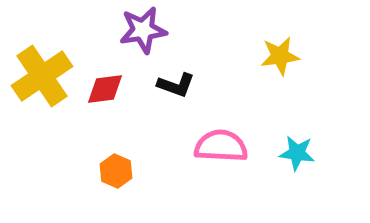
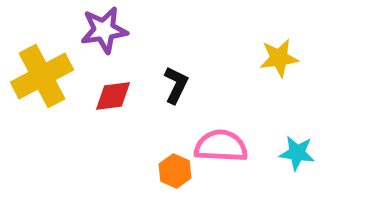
purple star: moved 39 px left
yellow star: moved 1 px left, 2 px down
yellow cross: rotated 6 degrees clockwise
black L-shape: rotated 84 degrees counterclockwise
red diamond: moved 8 px right, 7 px down
orange hexagon: moved 59 px right
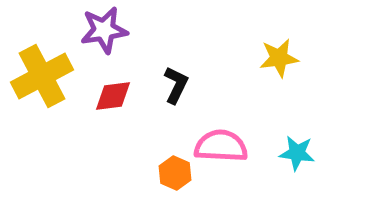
orange hexagon: moved 2 px down
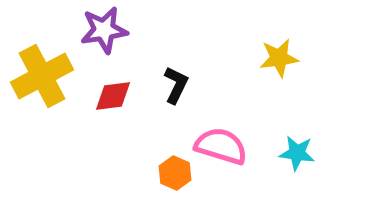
pink semicircle: rotated 14 degrees clockwise
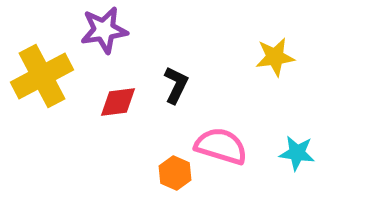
yellow star: moved 4 px left, 1 px up
red diamond: moved 5 px right, 6 px down
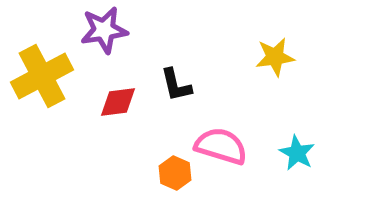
black L-shape: rotated 141 degrees clockwise
cyan star: rotated 21 degrees clockwise
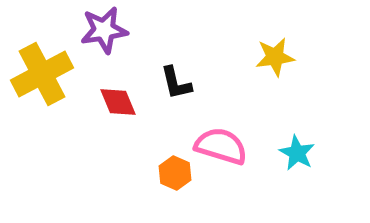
yellow cross: moved 2 px up
black L-shape: moved 2 px up
red diamond: rotated 75 degrees clockwise
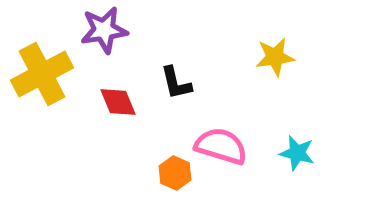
cyan star: rotated 15 degrees counterclockwise
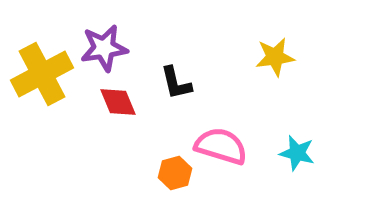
purple star: moved 18 px down
orange hexagon: rotated 20 degrees clockwise
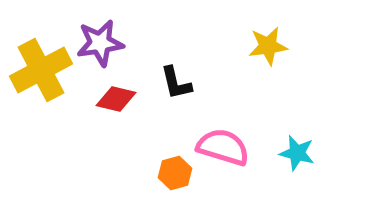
purple star: moved 4 px left, 5 px up
yellow star: moved 7 px left, 11 px up
yellow cross: moved 1 px left, 4 px up
red diamond: moved 2 px left, 3 px up; rotated 54 degrees counterclockwise
pink semicircle: moved 2 px right, 1 px down
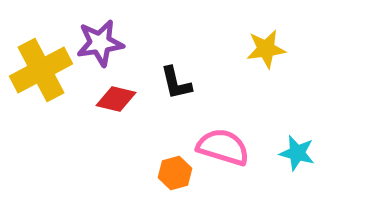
yellow star: moved 2 px left, 3 px down
